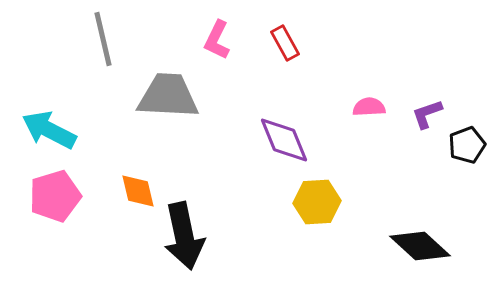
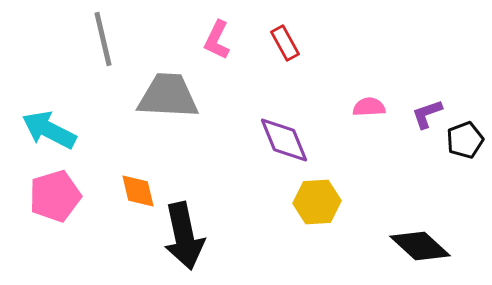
black pentagon: moved 2 px left, 5 px up
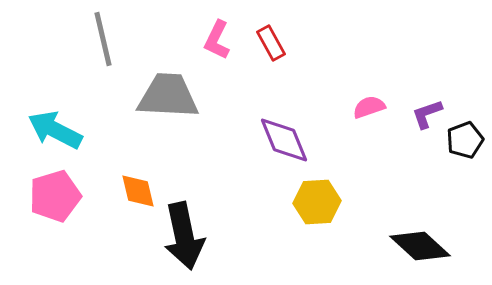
red rectangle: moved 14 px left
pink semicircle: rotated 16 degrees counterclockwise
cyan arrow: moved 6 px right
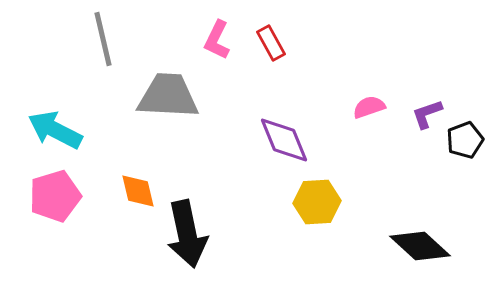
black arrow: moved 3 px right, 2 px up
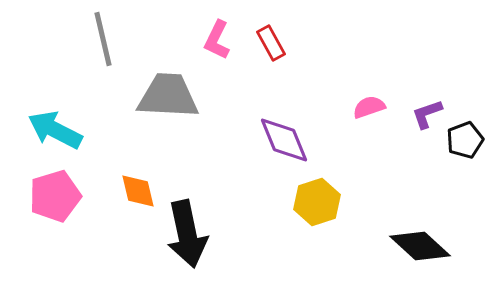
yellow hexagon: rotated 15 degrees counterclockwise
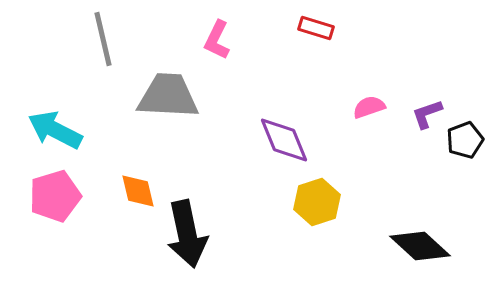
red rectangle: moved 45 px right, 15 px up; rotated 44 degrees counterclockwise
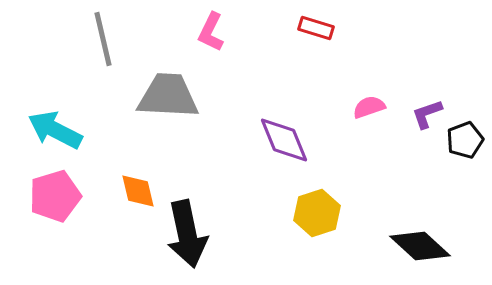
pink L-shape: moved 6 px left, 8 px up
yellow hexagon: moved 11 px down
